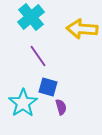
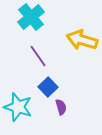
yellow arrow: moved 11 px down; rotated 12 degrees clockwise
blue square: rotated 30 degrees clockwise
cyan star: moved 5 px left, 4 px down; rotated 20 degrees counterclockwise
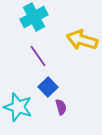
cyan cross: moved 3 px right; rotated 12 degrees clockwise
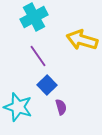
blue square: moved 1 px left, 2 px up
